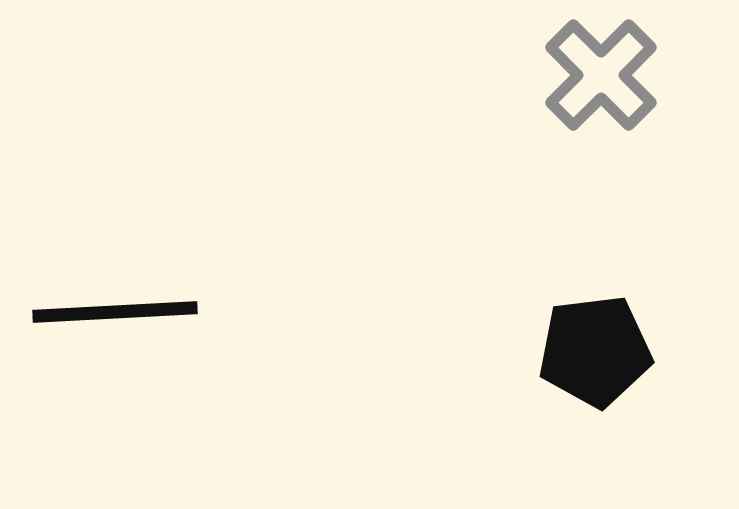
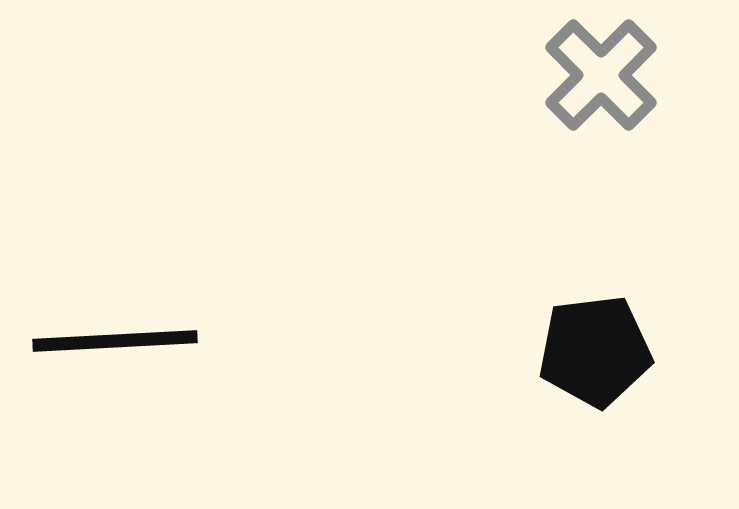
black line: moved 29 px down
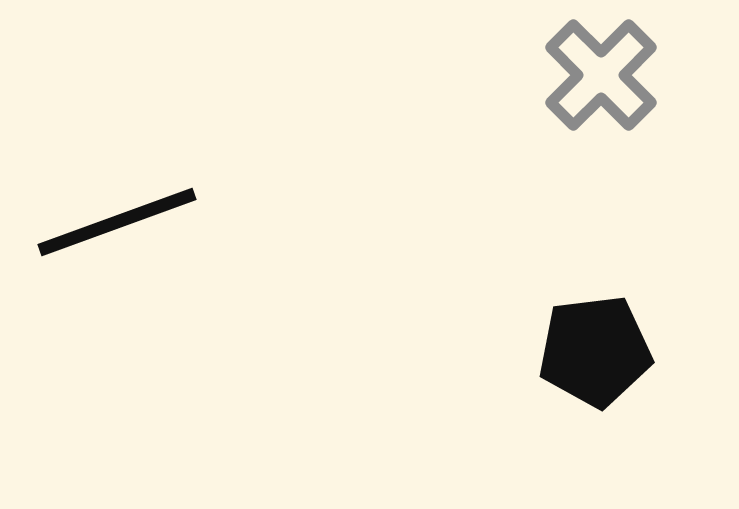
black line: moved 2 px right, 119 px up; rotated 17 degrees counterclockwise
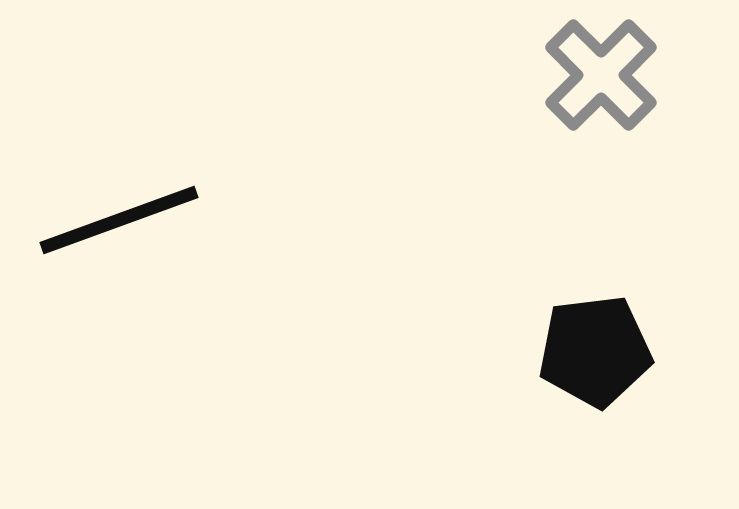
black line: moved 2 px right, 2 px up
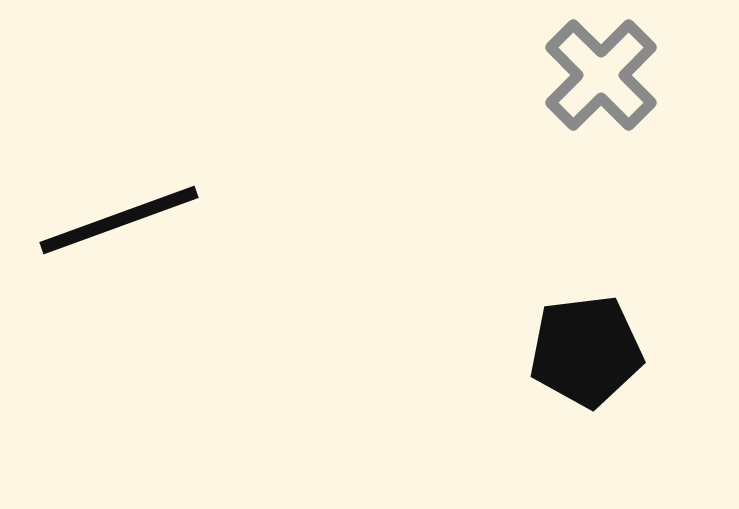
black pentagon: moved 9 px left
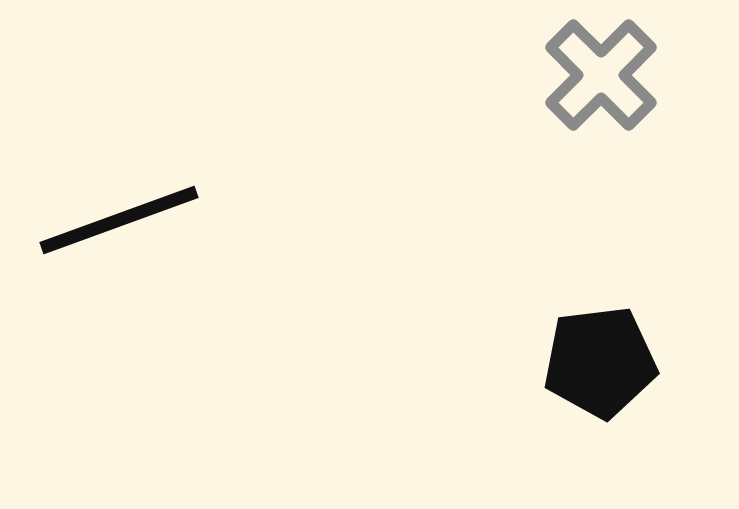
black pentagon: moved 14 px right, 11 px down
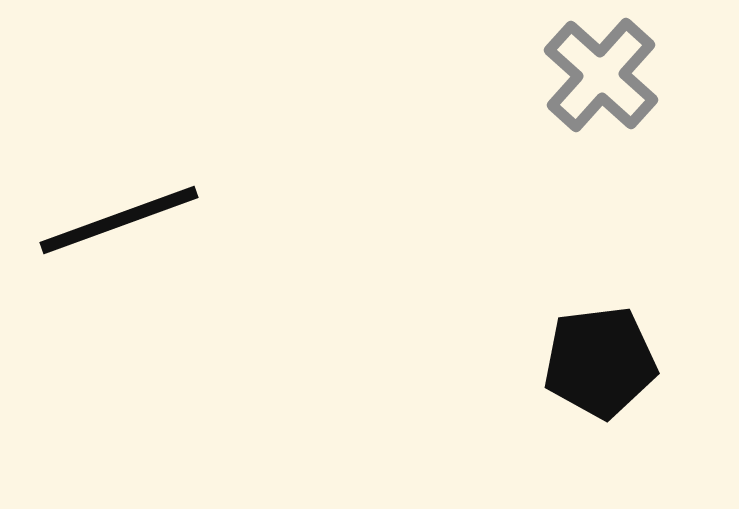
gray cross: rotated 3 degrees counterclockwise
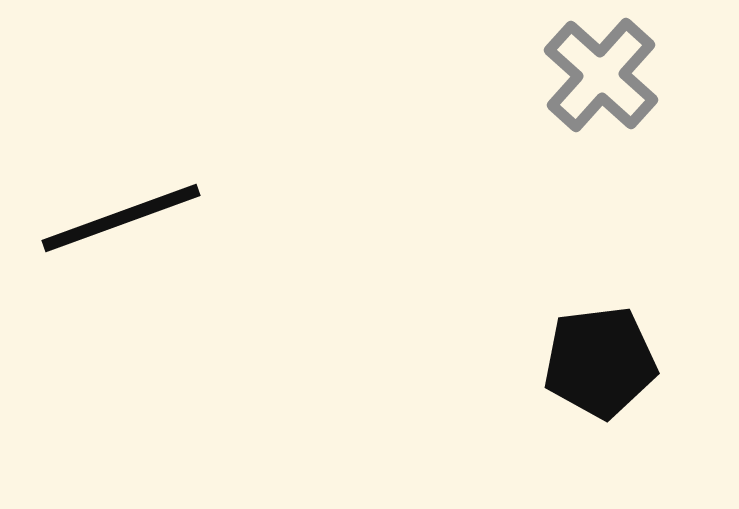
black line: moved 2 px right, 2 px up
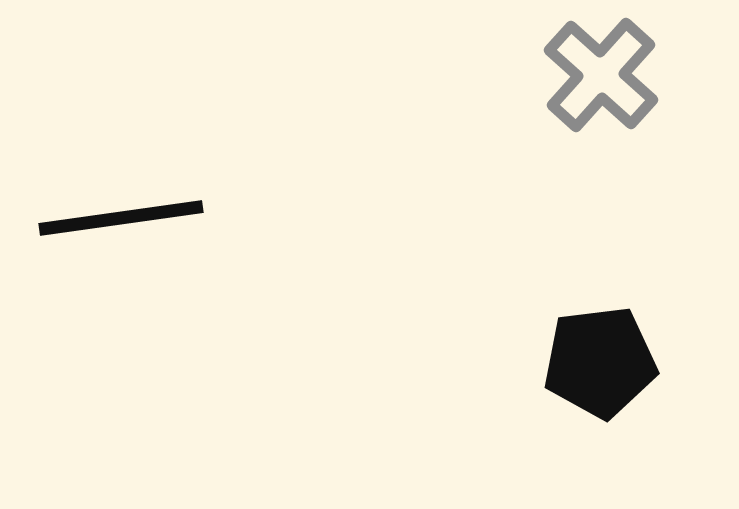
black line: rotated 12 degrees clockwise
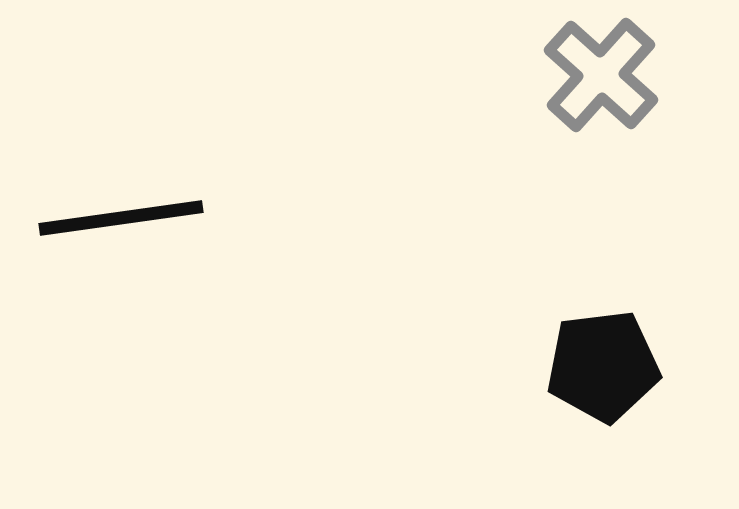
black pentagon: moved 3 px right, 4 px down
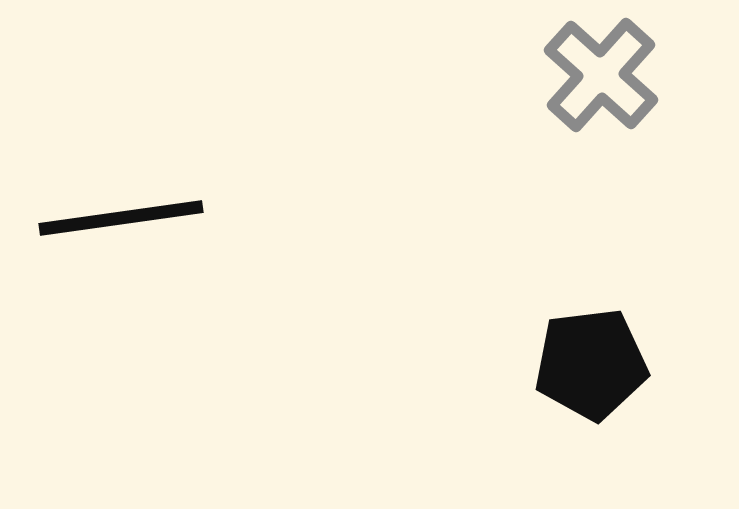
black pentagon: moved 12 px left, 2 px up
